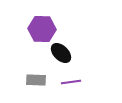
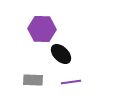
black ellipse: moved 1 px down
gray rectangle: moved 3 px left
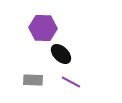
purple hexagon: moved 1 px right, 1 px up
purple line: rotated 36 degrees clockwise
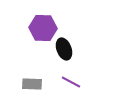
black ellipse: moved 3 px right, 5 px up; rotated 25 degrees clockwise
gray rectangle: moved 1 px left, 4 px down
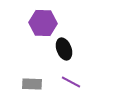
purple hexagon: moved 5 px up
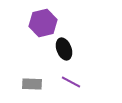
purple hexagon: rotated 16 degrees counterclockwise
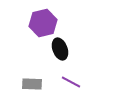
black ellipse: moved 4 px left
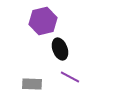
purple hexagon: moved 2 px up
purple line: moved 1 px left, 5 px up
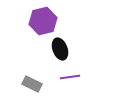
purple line: rotated 36 degrees counterclockwise
gray rectangle: rotated 24 degrees clockwise
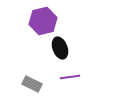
black ellipse: moved 1 px up
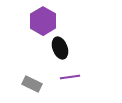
purple hexagon: rotated 16 degrees counterclockwise
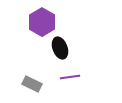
purple hexagon: moved 1 px left, 1 px down
